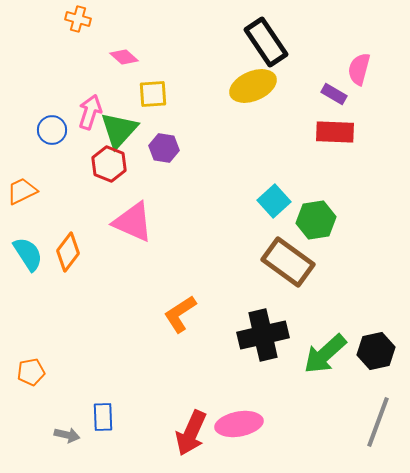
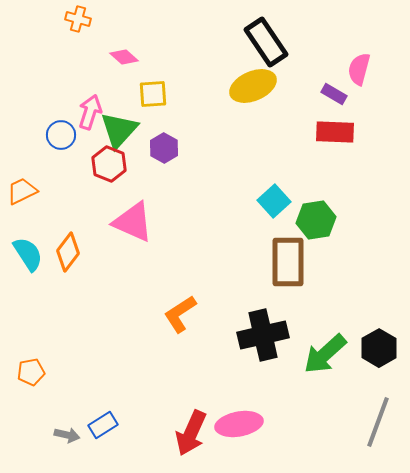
blue circle: moved 9 px right, 5 px down
purple hexagon: rotated 20 degrees clockwise
brown rectangle: rotated 54 degrees clockwise
black hexagon: moved 3 px right, 3 px up; rotated 18 degrees counterclockwise
blue rectangle: moved 8 px down; rotated 60 degrees clockwise
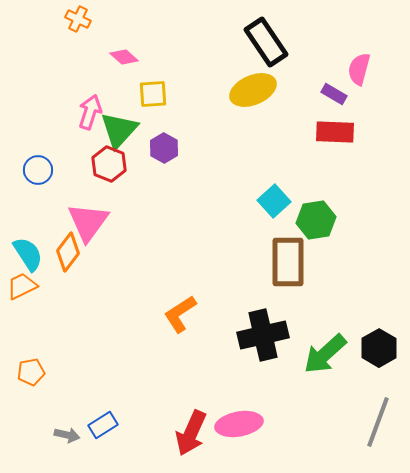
orange cross: rotated 10 degrees clockwise
yellow ellipse: moved 4 px down
blue circle: moved 23 px left, 35 px down
orange trapezoid: moved 95 px down
pink triangle: moved 45 px left; rotated 42 degrees clockwise
